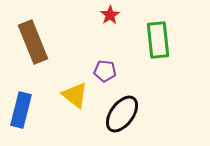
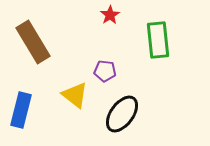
brown rectangle: rotated 9 degrees counterclockwise
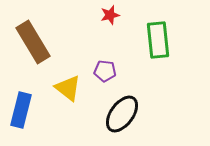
red star: rotated 18 degrees clockwise
yellow triangle: moved 7 px left, 7 px up
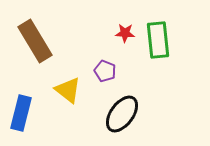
red star: moved 15 px right, 18 px down; rotated 18 degrees clockwise
brown rectangle: moved 2 px right, 1 px up
purple pentagon: rotated 15 degrees clockwise
yellow triangle: moved 2 px down
blue rectangle: moved 3 px down
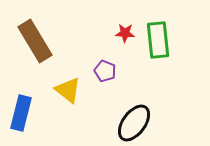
black ellipse: moved 12 px right, 9 px down
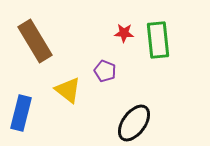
red star: moved 1 px left
